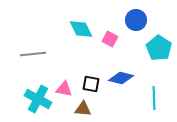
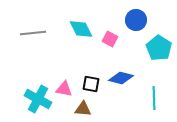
gray line: moved 21 px up
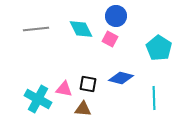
blue circle: moved 20 px left, 4 px up
gray line: moved 3 px right, 4 px up
black square: moved 3 px left
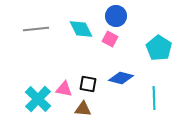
cyan cross: rotated 16 degrees clockwise
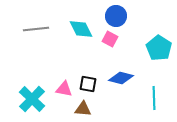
cyan cross: moved 6 px left
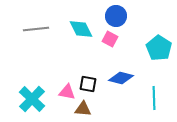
pink triangle: moved 3 px right, 3 px down
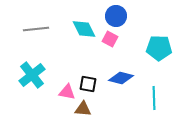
cyan diamond: moved 3 px right
cyan pentagon: rotated 30 degrees counterclockwise
cyan cross: moved 24 px up; rotated 8 degrees clockwise
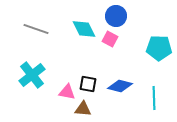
gray line: rotated 25 degrees clockwise
blue diamond: moved 1 px left, 8 px down
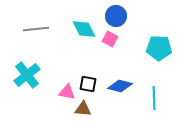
gray line: rotated 25 degrees counterclockwise
cyan cross: moved 5 px left
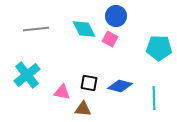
black square: moved 1 px right, 1 px up
pink triangle: moved 5 px left
